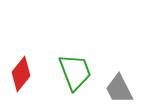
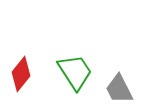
green trapezoid: rotated 12 degrees counterclockwise
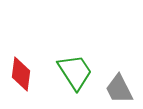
red diamond: rotated 32 degrees counterclockwise
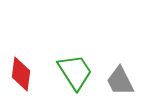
gray trapezoid: moved 1 px right, 8 px up
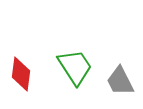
green trapezoid: moved 5 px up
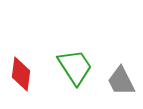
gray trapezoid: moved 1 px right
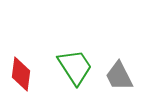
gray trapezoid: moved 2 px left, 5 px up
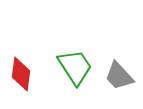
gray trapezoid: rotated 16 degrees counterclockwise
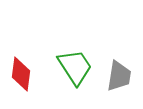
gray trapezoid: rotated 128 degrees counterclockwise
